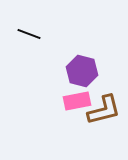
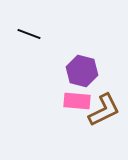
pink rectangle: rotated 16 degrees clockwise
brown L-shape: rotated 12 degrees counterclockwise
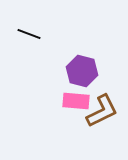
pink rectangle: moved 1 px left
brown L-shape: moved 2 px left, 1 px down
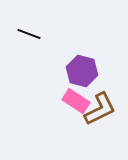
pink rectangle: rotated 28 degrees clockwise
brown L-shape: moved 2 px left, 2 px up
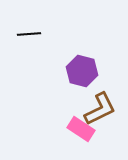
black line: rotated 25 degrees counterclockwise
pink rectangle: moved 5 px right, 28 px down
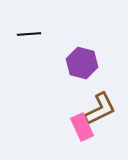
purple hexagon: moved 8 px up
pink rectangle: moved 1 px right, 2 px up; rotated 32 degrees clockwise
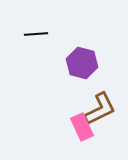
black line: moved 7 px right
